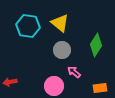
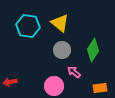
green diamond: moved 3 px left, 5 px down
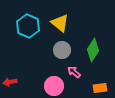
cyan hexagon: rotated 15 degrees clockwise
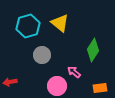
cyan hexagon: rotated 20 degrees clockwise
gray circle: moved 20 px left, 5 px down
pink circle: moved 3 px right
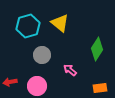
green diamond: moved 4 px right, 1 px up
pink arrow: moved 4 px left, 2 px up
pink circle: moved 20 px left
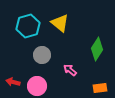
red arrow: moved 3 px right; rotated 24 degrees clockwise
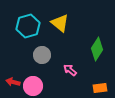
pink circle: moved 4 px left
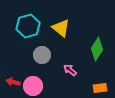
yellow triangle: moved 1 px right, 5 px down
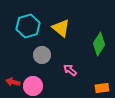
green diamond: moved 2 px right, 5 px up
orange rectangle: moved 2 px right
